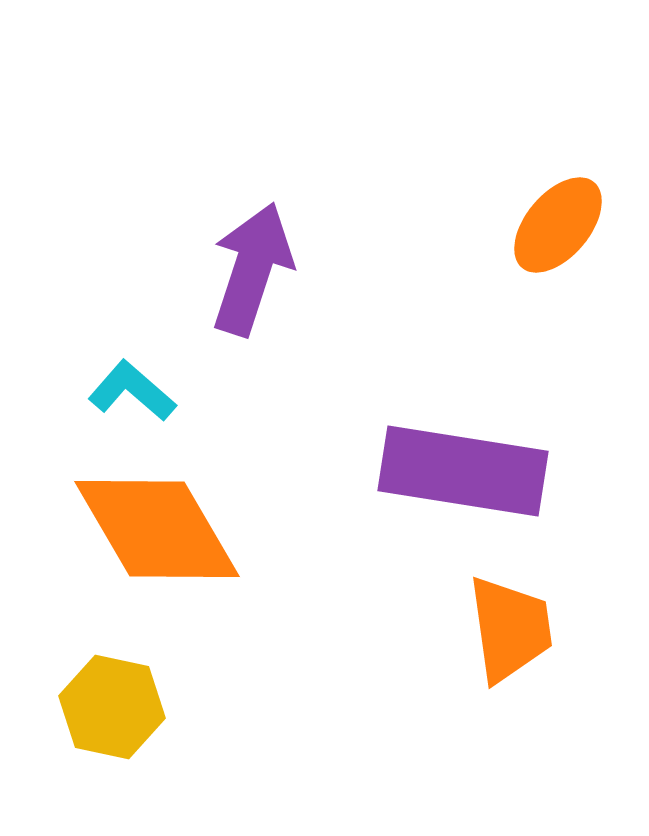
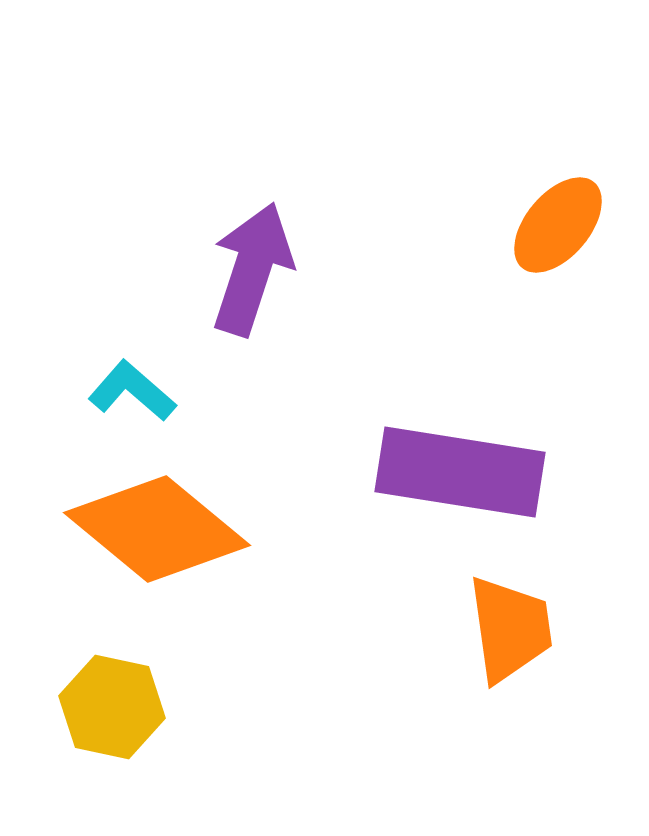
purple rectangle: moved 3 px left, 1 px down
orange diamond: rotated 20 degrees counterclockwise
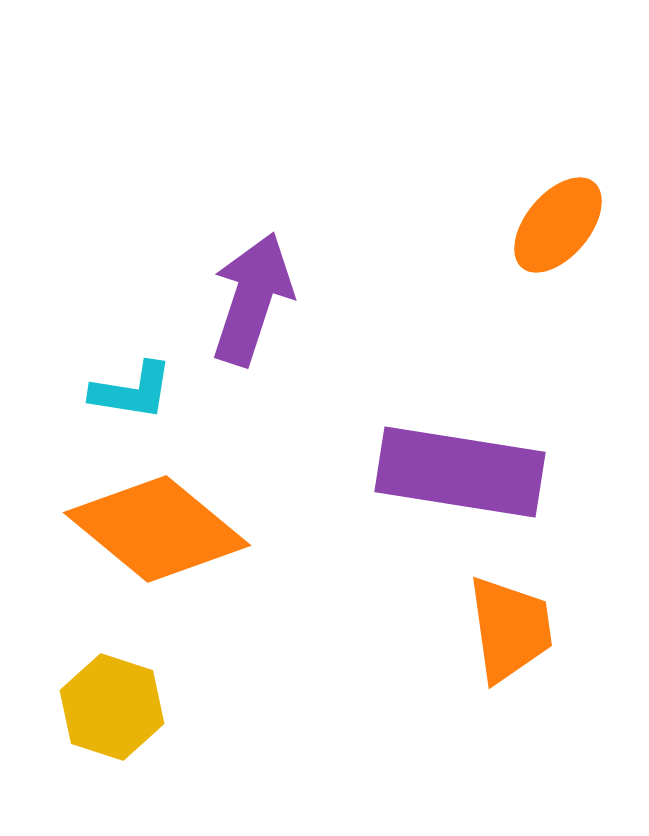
purple arrow: moved 30 px down
cyan L-shape: rotated 148 degrees clockwise
yellow hexagon: rotated 6 degrees clockwise
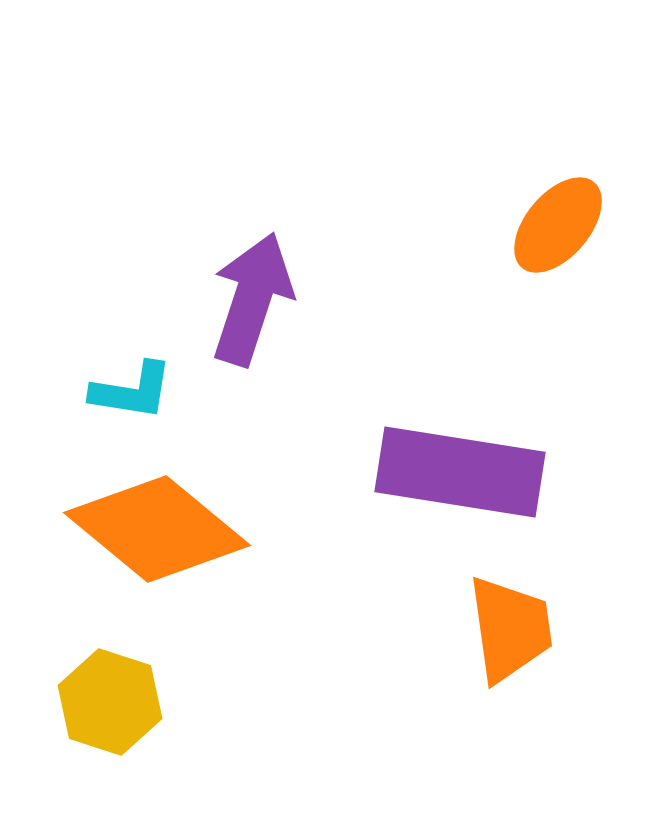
yellow hexagon: moved 2 px left, 5 px up
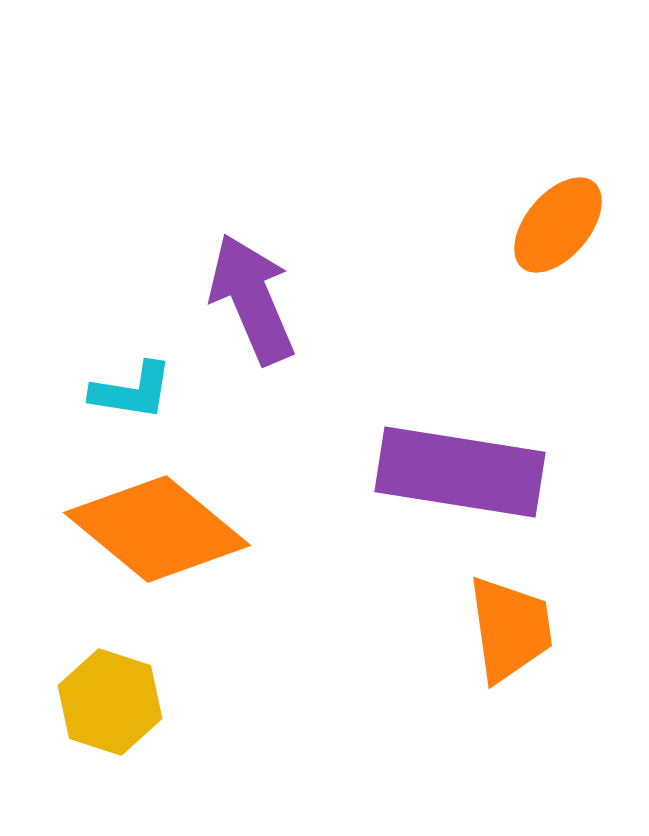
purple arrow: rotated 41 degrees counterclockwise
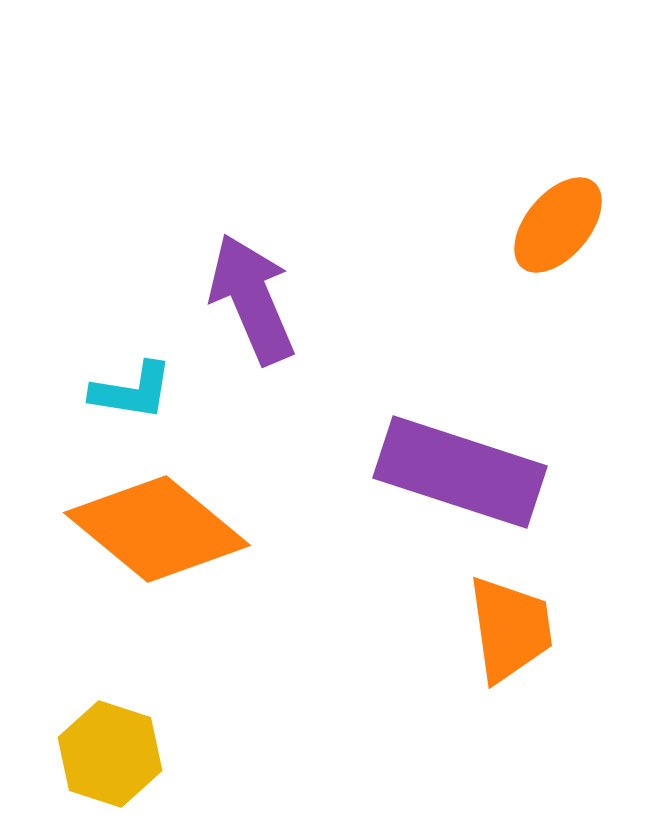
purple rectangle: rotated 9 degrees clockwise
yellow hexagon: moved 52 px down
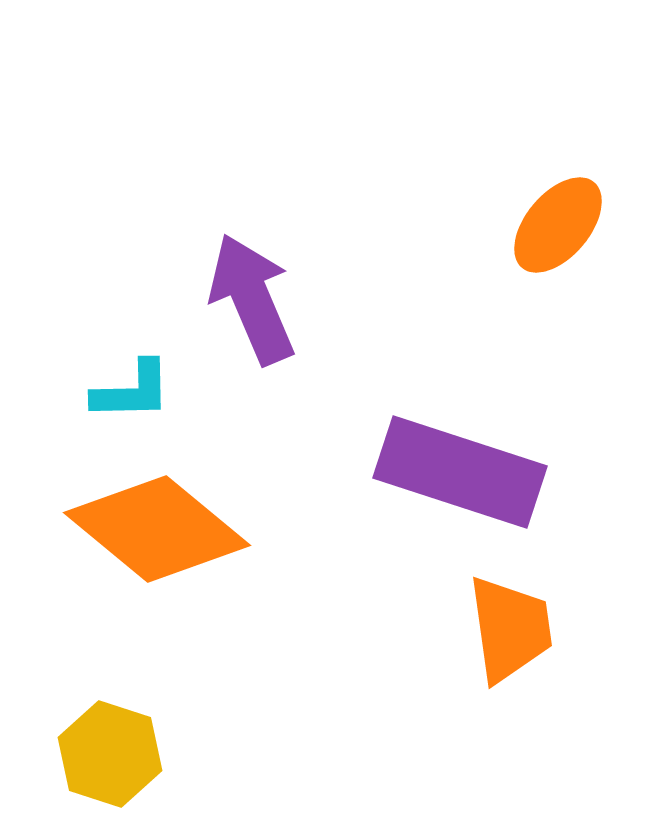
cyan L-shape: rotated 10 degrees counterclockwise
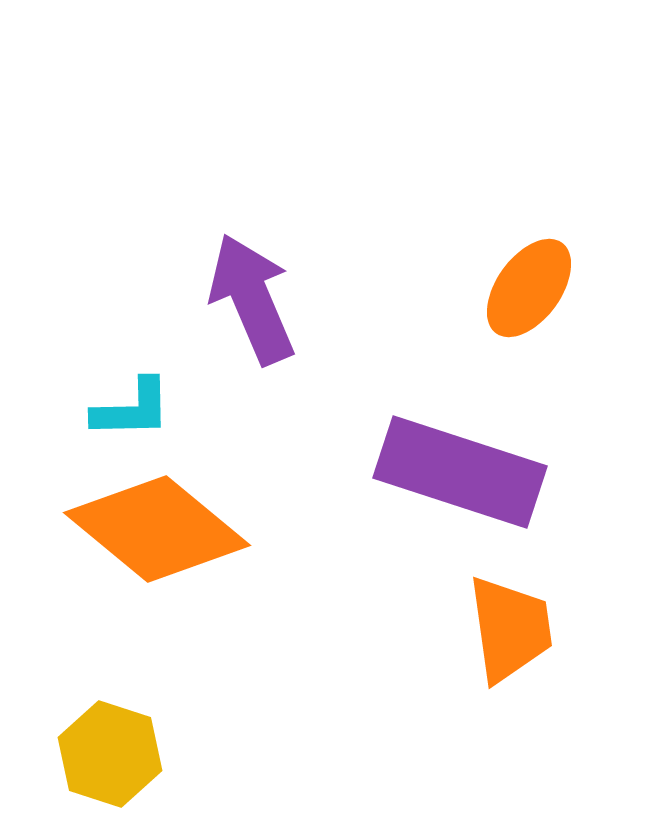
orange ellipse: moved 29 px left, 63 px down; rotated 4 degrees counterclockwise
cyan L-shape: moved 18 px down
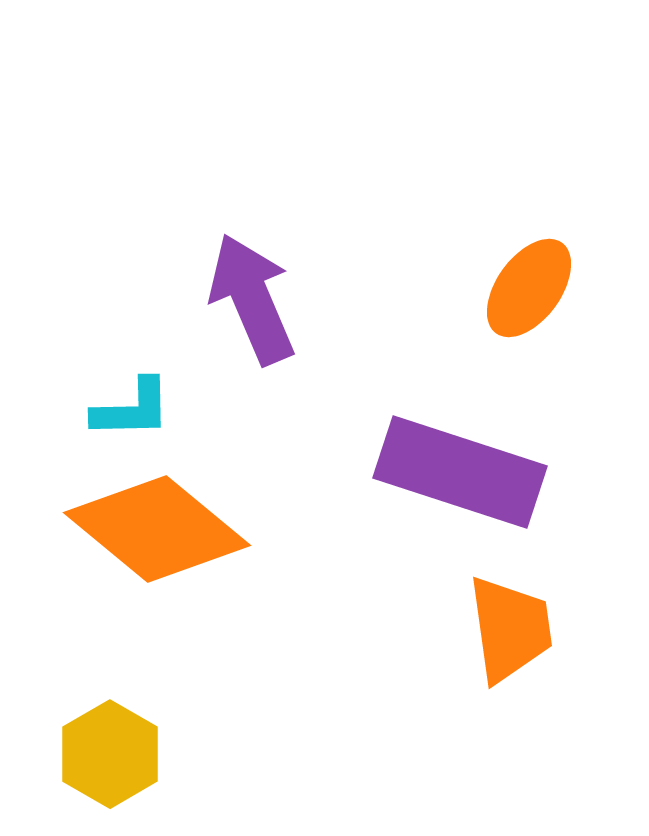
yellow hexagon: rotated 12 degrees clockwise
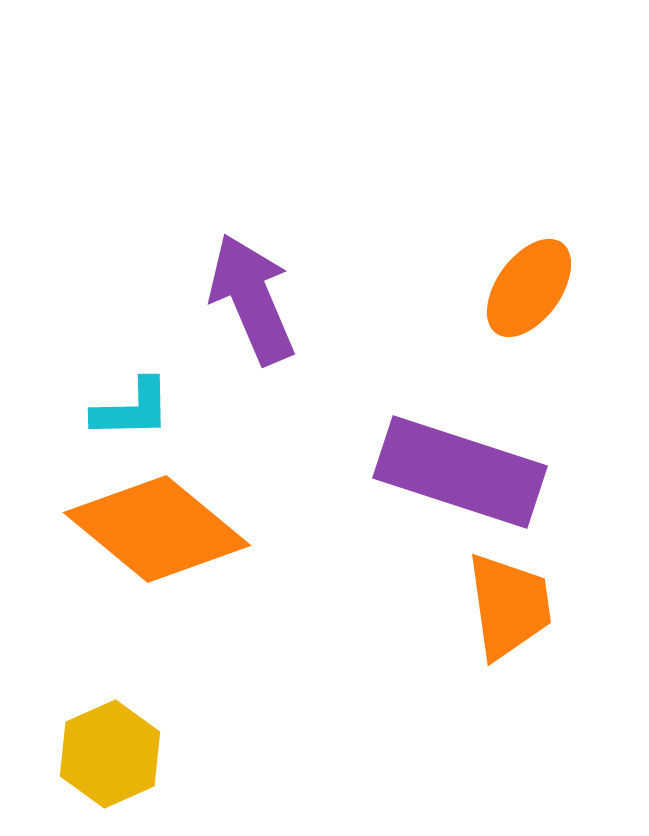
orange trapezoid: moved 1 px left, 23 px up
yellow hexagon: rotated 6 degrees clockwise
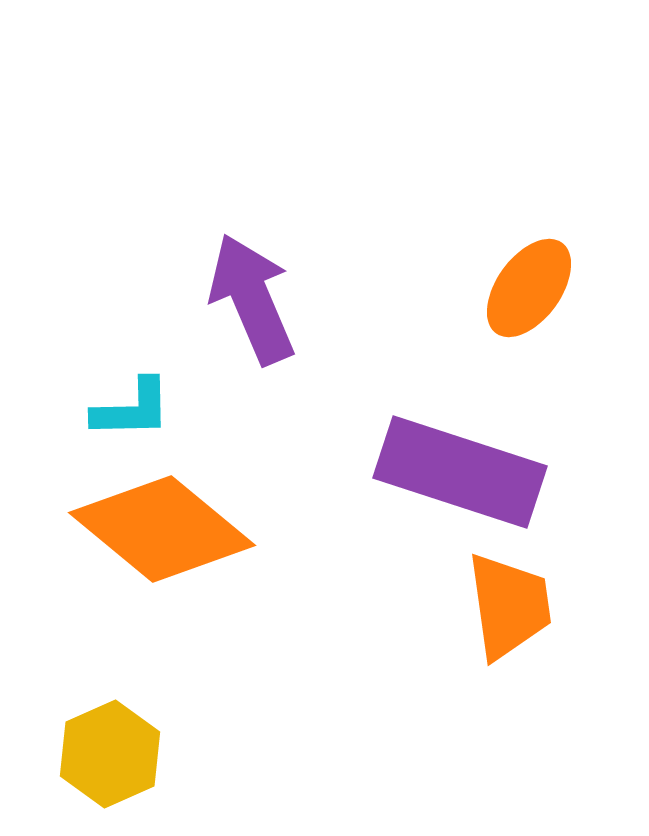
orange diamond: moved 5 px right
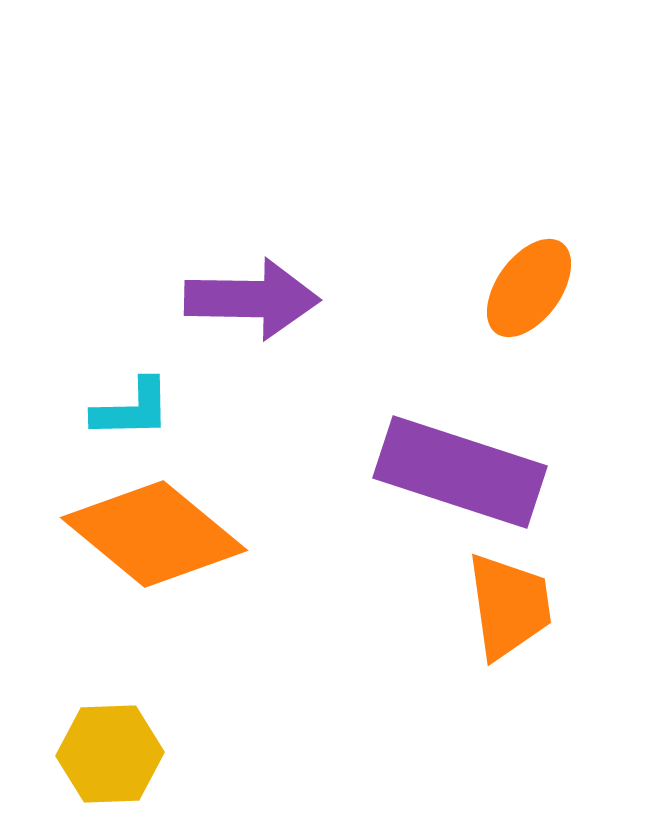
purple arrow: rotated 114 degrees clockwise
orange diamond: moved 8 px left, 5 px down
yellow hexagon: rotated 22 degrees clockwise
